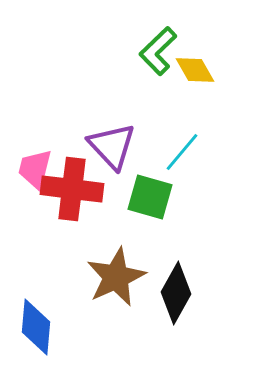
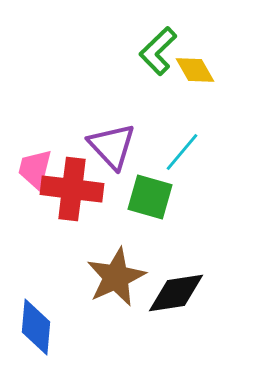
black diamond: rotated 52 degrees clockwise
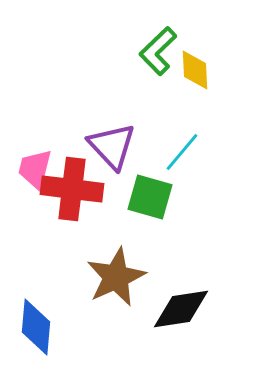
yellow diamond: rotated 27 degrees clockwise
black diamond: moved 5 px right, 16 px down
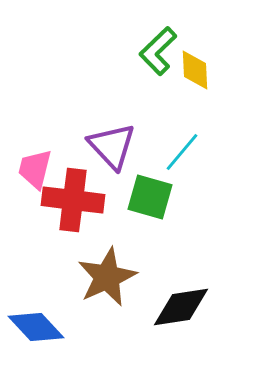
red cross: moved 1 px right, 11 px down
brown star: moved 9 px left
black diamond: moved 2 px up
blue diamond: rotated 48 degrees counterclockwise
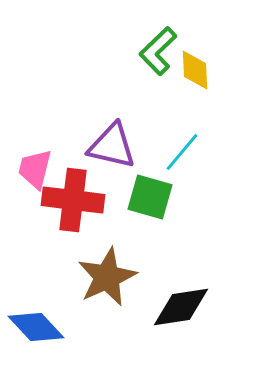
purple triangle: rotated 34 degrees counterclockwise
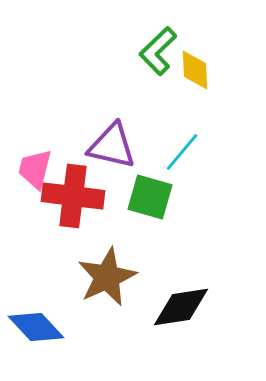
red cross: moved 4 px up
